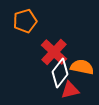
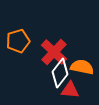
orange pentagon: moved 7 px left, 20 px down
red triangle: rotated 18 degrees clockwise
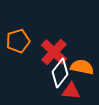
red triangle: moved 1 px right, 1 px down
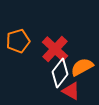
red cross: moved 1 px right, 3 px up
orange semicircle: rotated 40 degrees counterclockwise
red triangle: rotated 24 degrees clockwise
